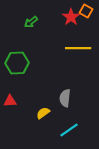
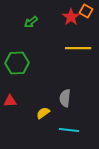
cyan line: rotated 42 degrees clockwise
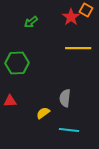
orange square: moved 1 px up
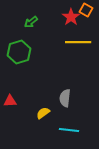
yellow line: moved 6 px up
green hexagon: moved 2 px right, 11 px up; rotated 15 degrees counterclockwise
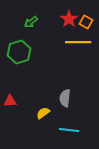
orange square: moved 12 px down
red star: moved 2 px left, 2 px down
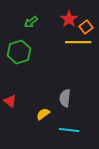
orange square: moved 5 px down; rotated 24 degrees clockwise
red triangle: rotated 40 degrees clockwise
yellow semicircle: moved 1 px down
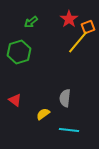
orange square: moved 2 px right; rotated 16 degrees clockwise
yellow line: rotated 50 degrees counterclockwise
red triangle: moved 5 px right, 1 px up
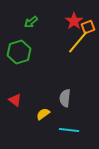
red star: moved 5 px right, 2 px down
